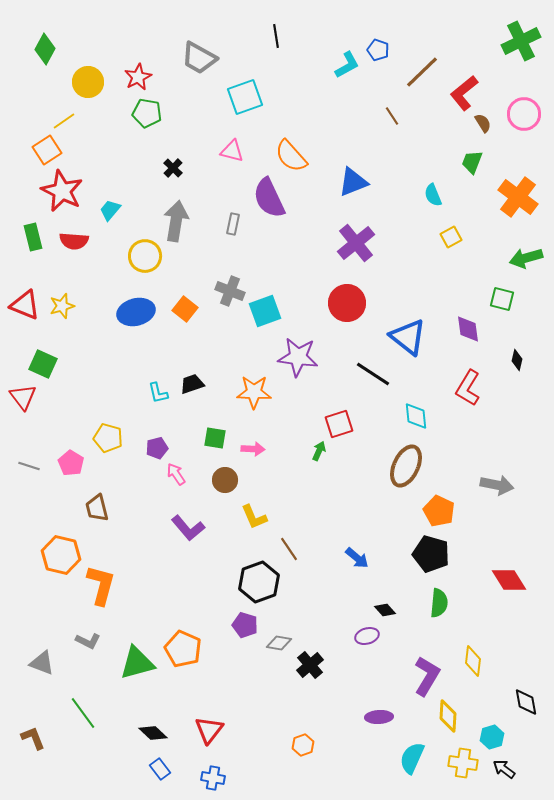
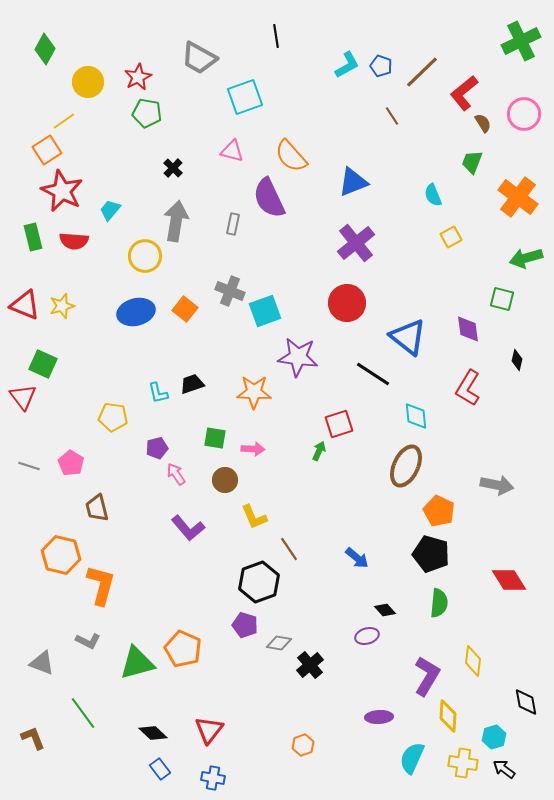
blue pentagon at (378, 50): moved 3 px right, 16 px down
yellow pentagon at (108, 438): moved 5 px right, 21 px up; rotated 8 degrees counterclockwise
cyan hexagon at (492, 737): moved 2 px right
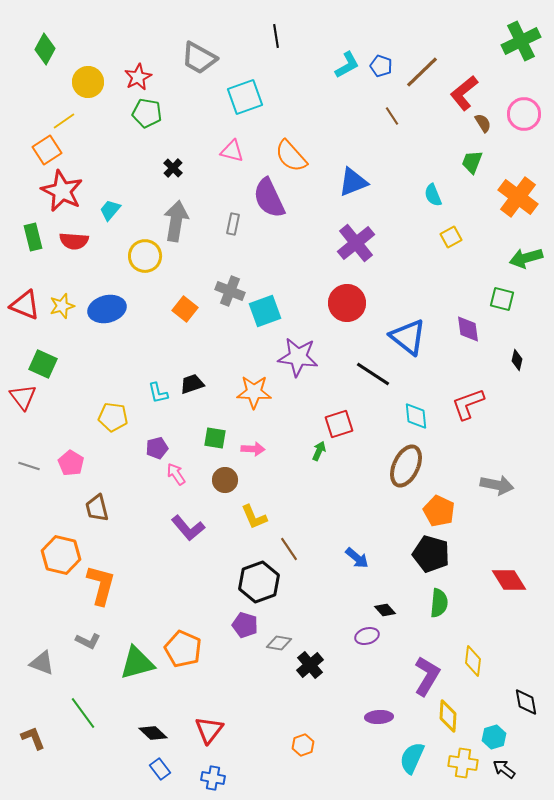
blue ellipse at (136, 312): moved 29 px left, 3 px up
red L-shape at (468, 388): moved 16 px down; rotated 39 degrees clockwise
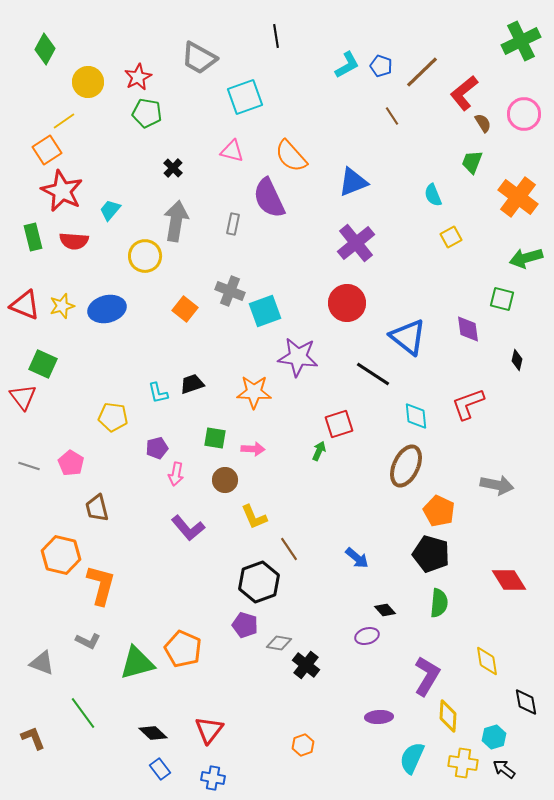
pink arrow at (176, 474): rotated 135 degrees counterclockwise
yellow diamond at (473, 661): moved 14 px right; rotated 16 degrees counterclockwise
black cross at (310, 665): moved 4 px left; rotated 12 degrees counterclockwise
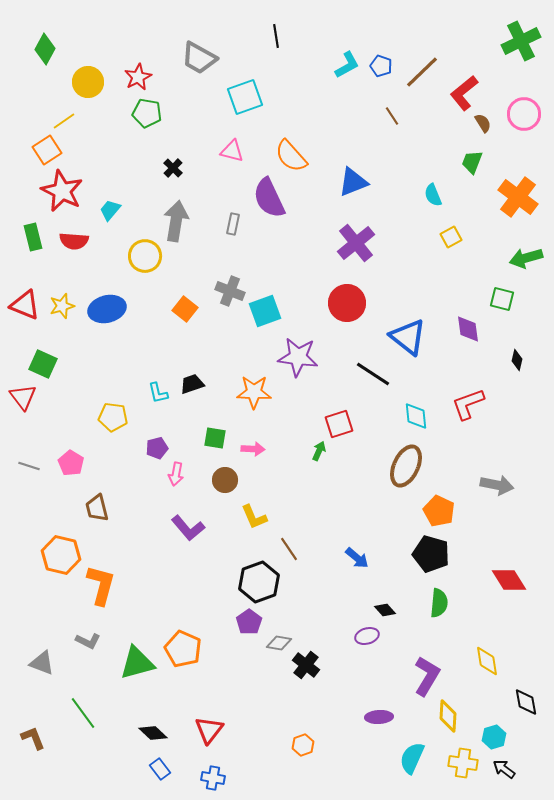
purple pentagon at (245, 625): moved 4 px right, 3 px up; rotated 20 degrees clockwise
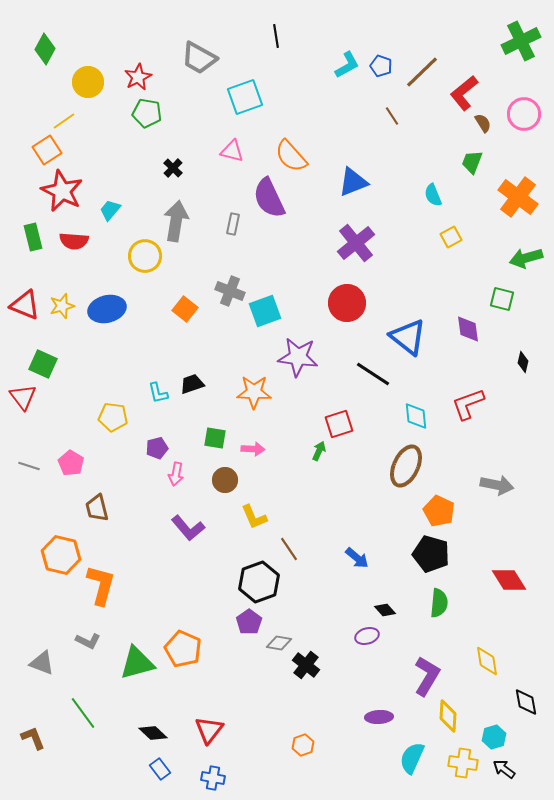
black diamond at (517, 360): moved 6 px right, 2 px down
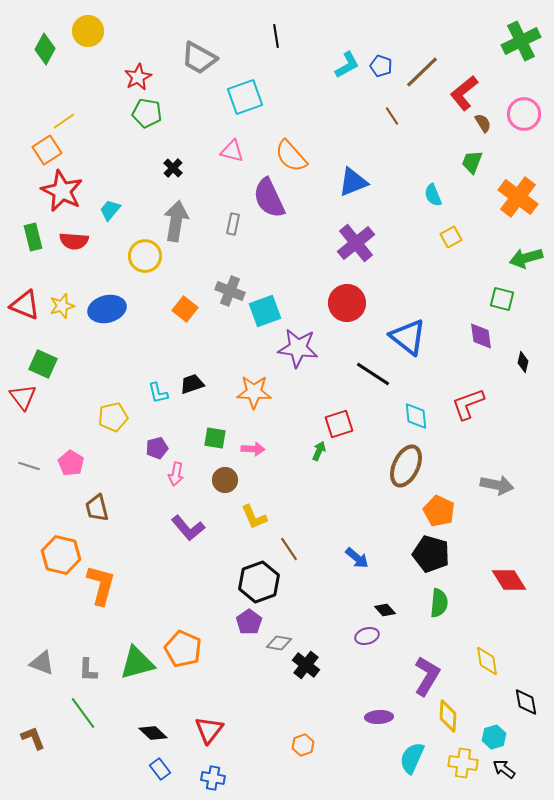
yellow circle at (88, 82): moved 51 px up
purple diamond at (468, 329): moved 13 px right, 7 px down
purple star at (298, 357): moved 9 px up
yellow pentagon at (113, 417): rotated 20 degrees counterclockwise
gray L-shape at (88, 641): moved 29 px down; rotated 65 degrees clockwise
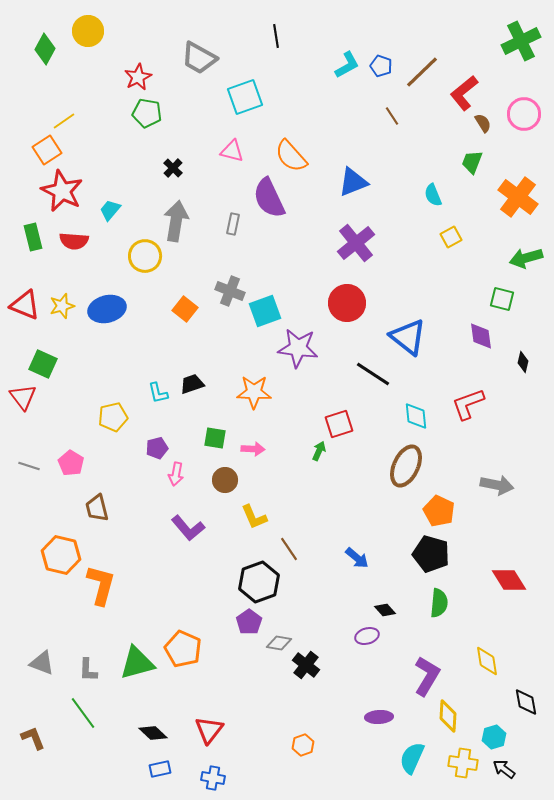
blue rectangle at (160, 769): rotated 65 degrees counterclockwise
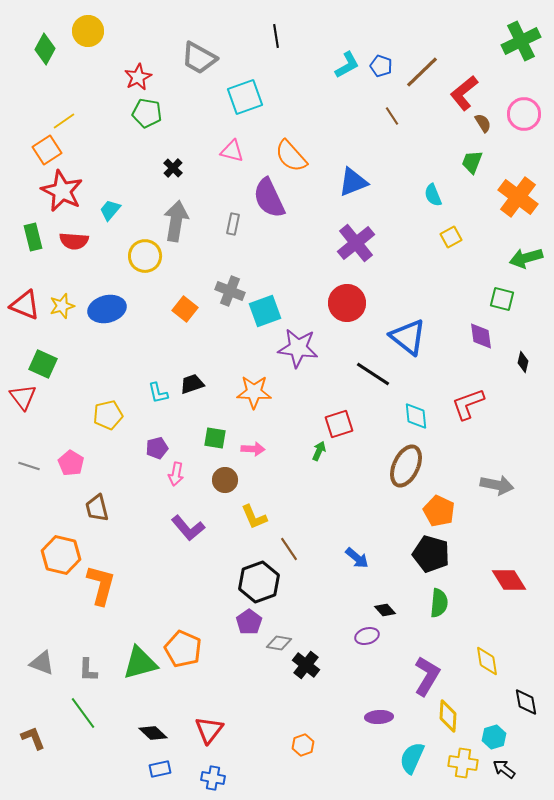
yellow pentagon at (113, 417): moved 5 px left, 2 px up
green triangle at (137, 663): moved 3 px right
